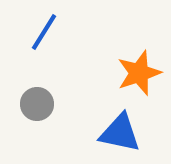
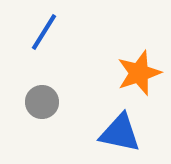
gray circle: moved 5 px right, 2 px up
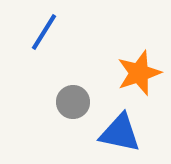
gray circle: moved 31 px right
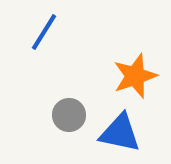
orange star: moved 4 px left, 3 px down
gray circle: moved 4 px left, 13 px down
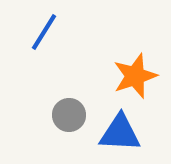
blue triangle: rotated 9 degrees counterclockwise
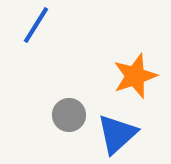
blue line: moved 8 px left, 7 px up
blue triangle: moved 3 px left, 1 px down; rotated 45 degrees counterclockwise
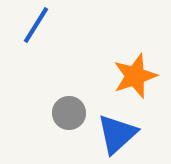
gray circle: moved 2 px up
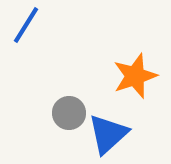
blue line: moved 10 px left
blue triangle: moved 9 px left
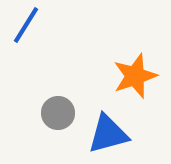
gray circle: moved 11 px left
blue triangle: rotated 27 degrees clockwise
